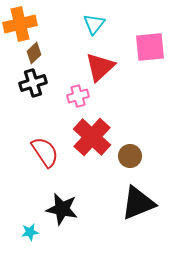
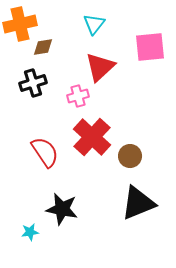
brown diamond: moved 9 px right, 6 px up; rotated 35 degrees clockwise
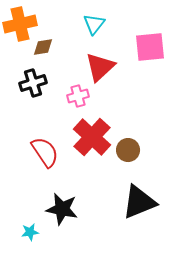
brown circle: moved 2 px left, 6 px up
black triangle: moved 1 px right, 1 px up
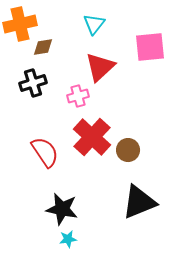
cyan star: moved 38 px right, 7 px down
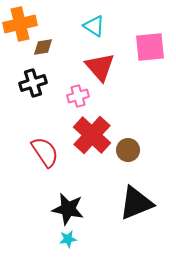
cyan triangle: moved 2 px down; rotated 35 degrees counterclockwise
red triangle: rotated 28 degrees counterclockwise
red cross: moved 2 px up
black triangle: moved 3 px left, 1 px down
black star: moved 6 px right
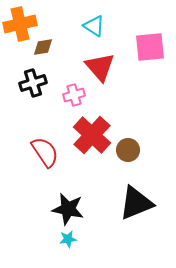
pink cross: moved 4 px left, 1 px up
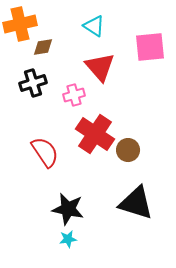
red cross: moved 3 px right, 1 px up; rotated 9 degrees counterclockwise
black triangle: rotated 39 degrees clockwise
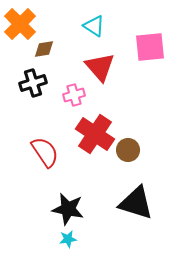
orange cross: rotated 32 degrees counterclockwise
brown diamond: moved 1 px right, 2 px down
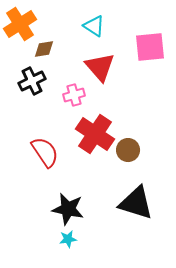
orange cross: rotated 12 degrees clockwise
black cross: moved 1 px left, 2 px up; rotated 8 degrees counterclockwise
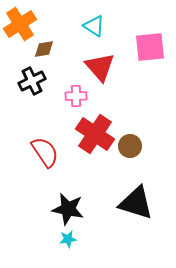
pink cross: moved 2 px right, 1 px down; rotated 15 degrees clockwise
brown circle: moved 2 px right, 4 px up
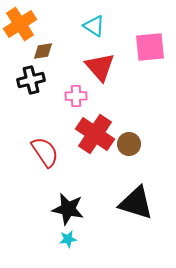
brown diamond: moved 1 px left, 2 px down
black cross: moved 1 px left, 1 px up; rotated 12 degrees clockwise
brown circle: moved 1 px left, 2 px up
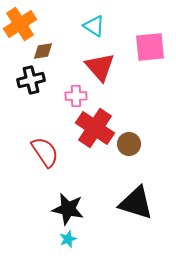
red cross: moved 6 px up
cyan star: rotated 12 degrees counterclockwise
